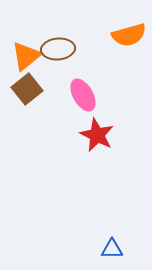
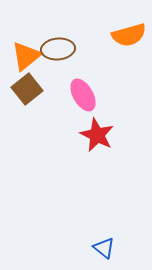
blue triangle: moved 8 px left, 1 px up; rotated 40 degrees clockwise
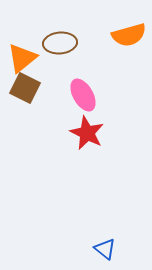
brown ellipse: moved 2 px right, 6 px up
orange triangle: moved 4 px left, 2 px down
brown square: moved 2 px left, 1 px up; rotated 24 degrees counterclockwise
red star: moved 10 px left, 2 px up
blue triangle: moved 1 px right, 1 px down
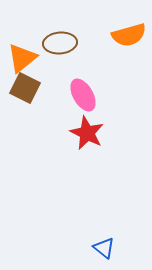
blue triangle: moved 1 px left, 1 px up
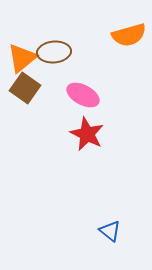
brown ellipse: moved 6 px left, 9 px down
brown square: rotated 8 degrees clockwise
pink ellipse: rotated 32 degrees counterclockwise
red star: moved 1 px down
blue triangle: moved 6 px right, 17 px up
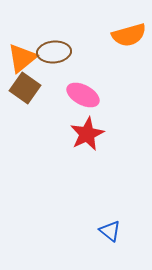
red star: rotated 20 degrees clockwise
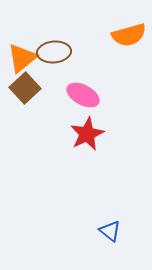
brown square: rotated 12 degrees clockwise
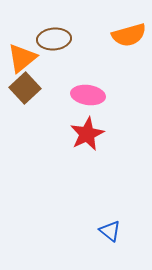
brown ellipse: moved 13 px up
pink ellipse: moved 5 px right; rotated 20 degrees counterclockwise
